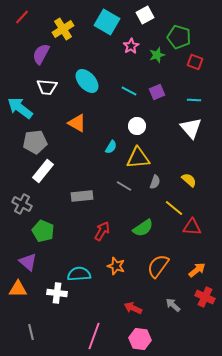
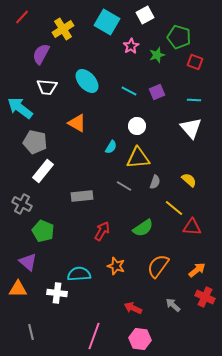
gray pentagon at (35, 142): rotated 20 degrees clockwise
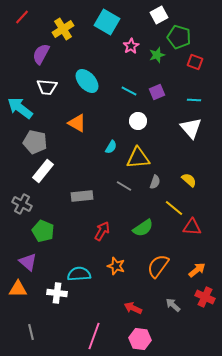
white square at (145, 15): moved 14 px right
white circle at (137, 126): moved 1 px right, 5 px up
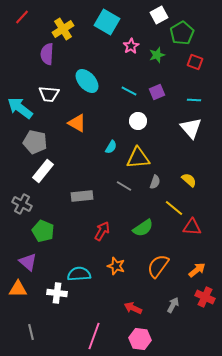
green pentagon at (179, 37): moved 3 px right, 4 px up; rotated 25 degrees clockwise
purple semicircle at (41, 54): moved 6 px right; rotated 25 degrees counterclockwise
white trapezoid at (47, 87): moved 2 px right, 7 px down
gray arrow at (173, 305): rotated 77 degrees clockwise
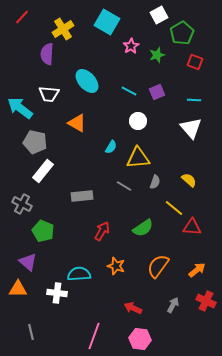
red cross at (205, 297): moved 1 px right, 4 px down
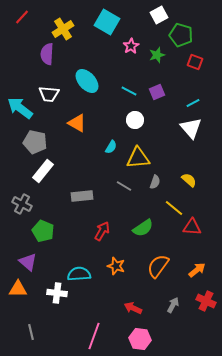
green pentagon at (182, 33): moved 1 px left, 2 px down; rotated 25 degrees counterclockwise
cyan line at (194, 100): moved 1 px left, 3 px down; rotated 32 degrees counterclockwise
white circle at (138, 121): moved 3 px left, 1 px up
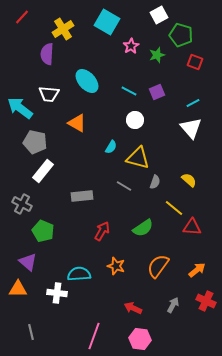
yellow triangle at (138, 158): rotated 20 degrees clockwise
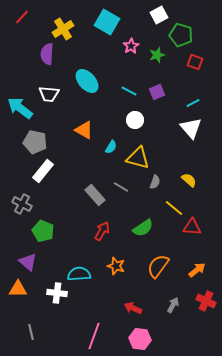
orange triangle at (77, 123): moved 7 px right, 7 px down
gray line at (124, 186): moved 3 px left, 1 px down
gray rectangle at (82, 196): moved 13 px right, 1 px up; rotated 55 degrees clockwise
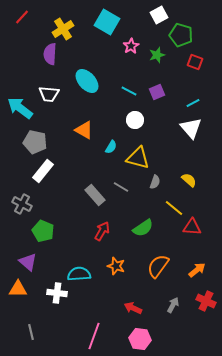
purple semicircle at (47, 54): moved 3 px right
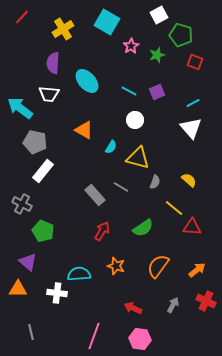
purple semicircle at (50, 54): moved 3 px right, 9 px down
